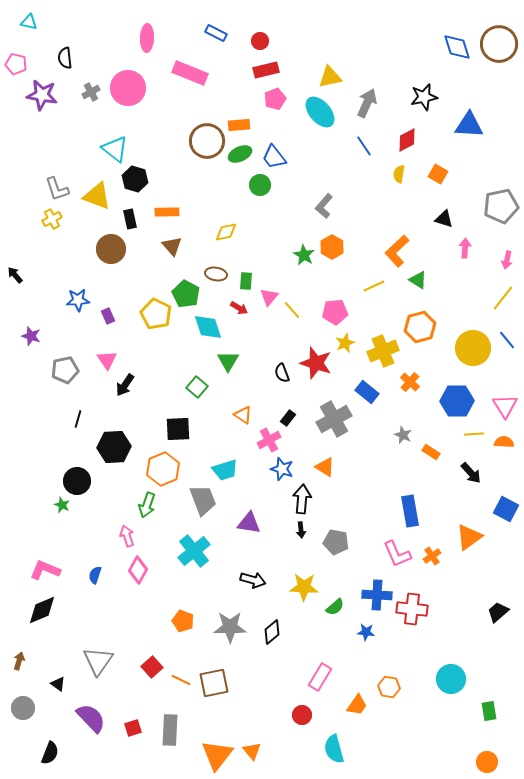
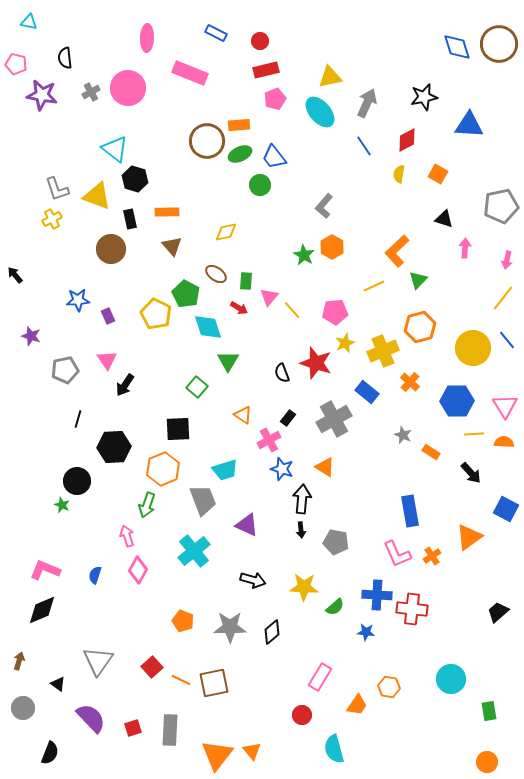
brown ellipse at (216, 274): rotated 25 degrees clockwise
green triangle at (418, 280): rotated 42 degrees clockwise
purple triangle at (249, 523): moved 2 px left, 2 px down; rotated 15 degrees clockwise
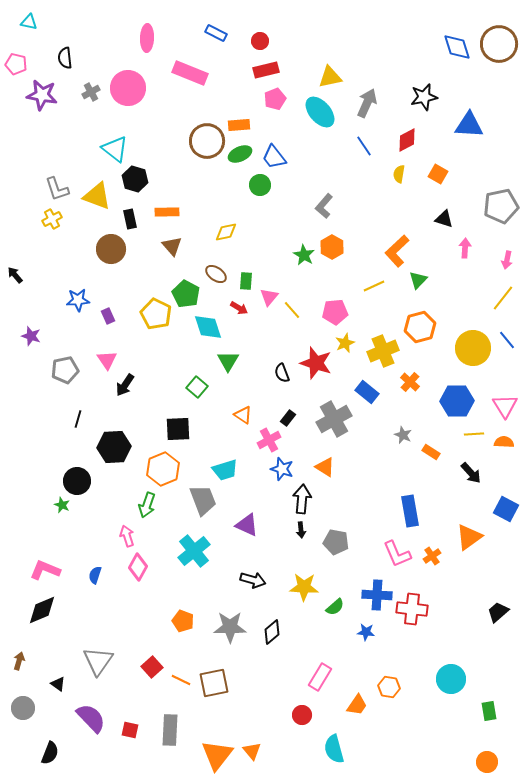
pink diamond at (138, 570): moved 3 px up
red square at (133, 728): moved 3 px left, 2 px down; rotated 30 degrees clockwise
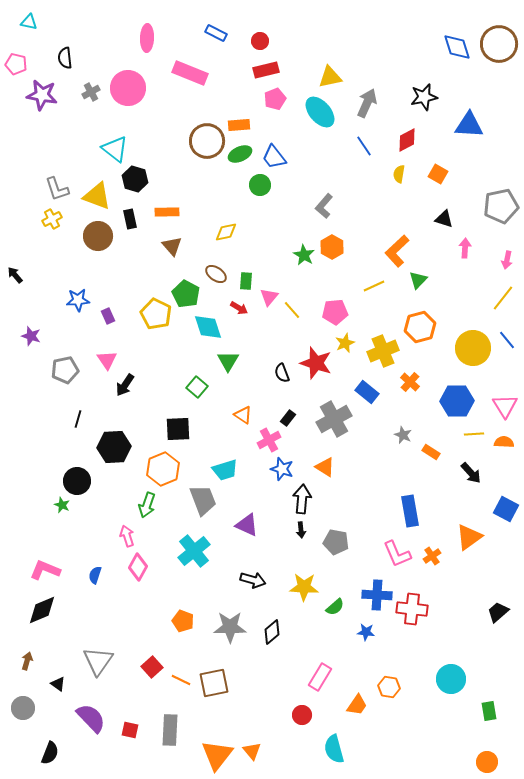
brown circle at (111, 249): moved 13 px left, 13 px up
brown arrow at (19, 661): moved 8 px right
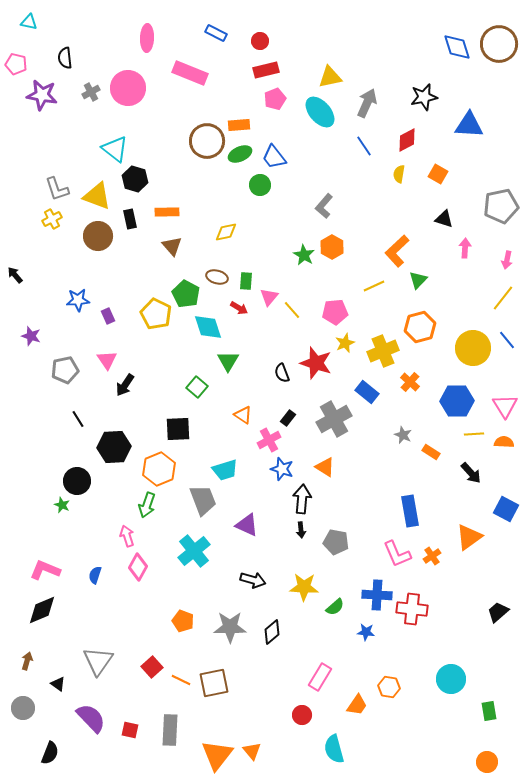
brown ellipse at (216, 274): moved 1 px right, 3 px down; rotated 20 degrees counterclockwise
black line at (78, 419): rotated 48 degrees counterclockwise
orange hexagon at (163, 469): moved 4 px left
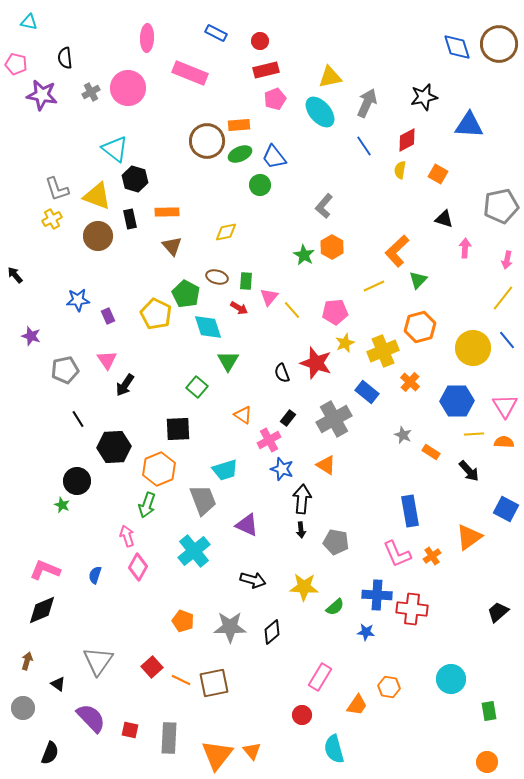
yellow semicircle at (399, 174): moved 1 px right, 4 px up
orange triangle at (325, 467): moved 1 px right, 2 px up
black arrow at (471, 473): moved 2 px left, 2 px up
gray rectangle at (170, 730): moved 1 px left, 8 px down
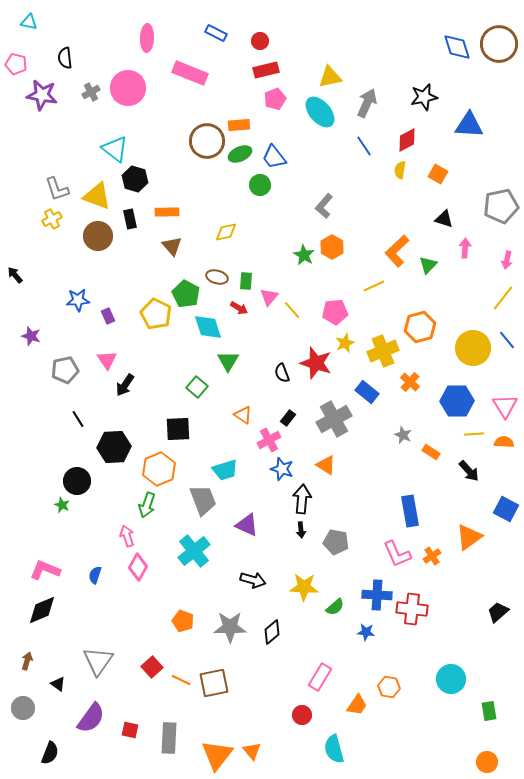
green triangle at (418, 280): moved 10 px right, 15 px up
purple semicircle at (91, 718): rotated 80 degrees clockwise
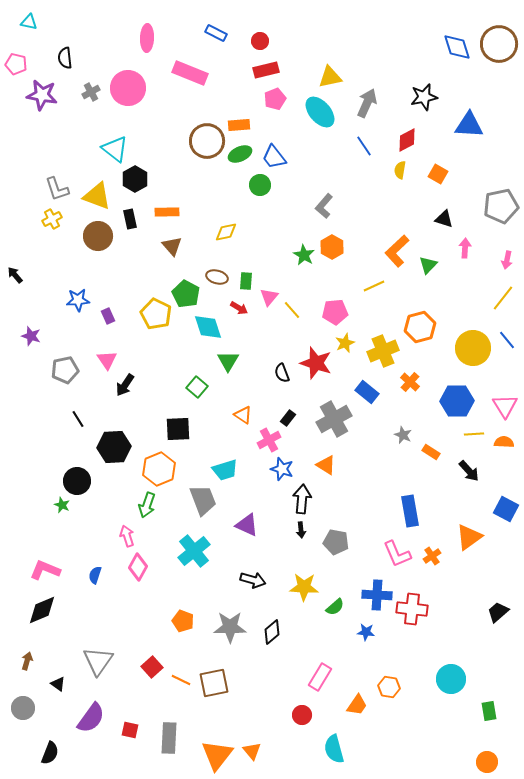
black hexagon at (135, 179): rotated 15 degrees clockwise
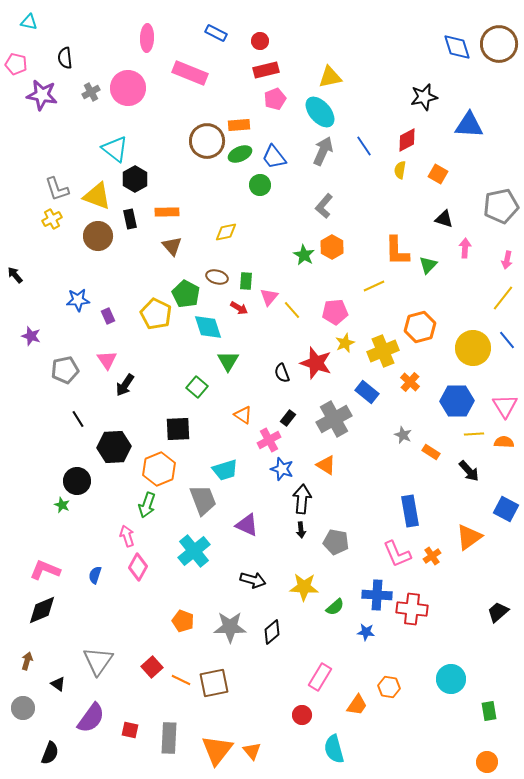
gray arrow at (367, 103): moved 44 px left, 48 px down
orange L-shape at (397, 251): rotated 48 degrees counterclockwise
orange triangle at (217, 755): moved 5 px up
